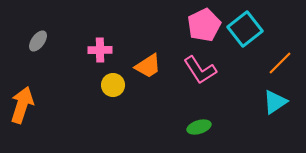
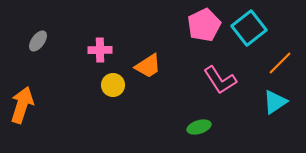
cyan square: moved 4 px right, 1 px up
pink L-shape: moved 20 px right, 10 px down
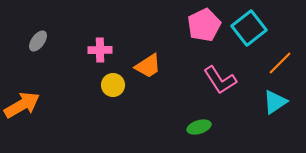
orange arrow: rotated 42 degrees clockwise
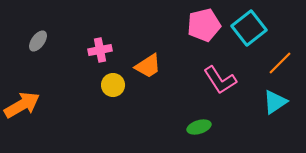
pink pentagon: rotated 12 degrees clockwise
pink cross: rotated 10 degrees counterclockwise
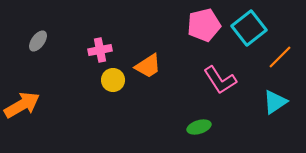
orange line: moved 6 px up
yellow circle: moved 5 px up
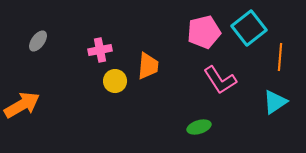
pink pentagon: moved 7 px down
orange line: rotated 40 degrees counterclockwise
orange trapezoid: rotated 52 degrees counterclockwise
yellow circle: moved 2 px right, 1 px down
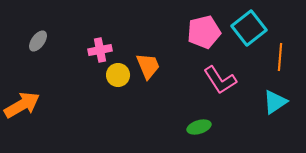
orange trapezoid: rotated 28 degrees counterclockwise
yellow circle: moved 3 px right, 6 px up
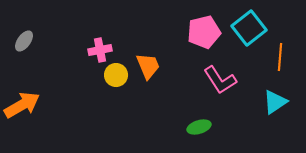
gray ellipse: moved 14 px left
yellow circle: moved 2 px left
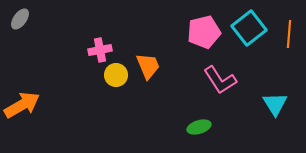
gray ellipse: moved 4 px left, 22 px up
orange line: moved 9 px right, 23 px up
cyan triangle: moved 2 px down; rotated 28 degrees counterclockwise
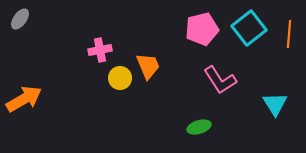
pink pentagon: moved 2 px left, 3 px up
yellow circle: moved 4 px right, 3 px down
orange arrow: moved 2 px right, 6 px up
